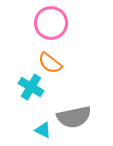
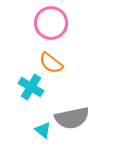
orange semicircle: moved 1 px right
gray semicircle: moved 2 px left, 1 px down
cyan triangle: rotated 12 degrees clockwise
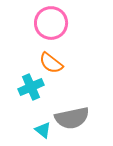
cyan cross: rotated 35 degrees clockwise
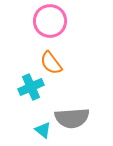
pink circle: moved 1 px left, 2 px up
orange semicircle: rotated 15 degrees clockwise
gray semicircle: rotated 8 degrees clockwise
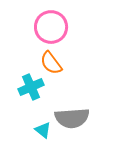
pink circle: moved 1 px right, 6 px down
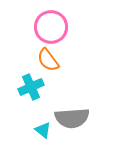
orange semicircle: moved 3 px left, 3 px up
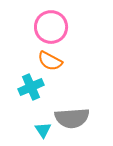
orange semicircle: moved 2 px right, 1 px down; rotated 25 degrees counterclockwise
cyan triangle: rotated 18 degrees clockwise
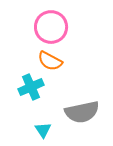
gray semicircle: moved 10 px right, 6 px up; rotated 8 degrees counterclockwise
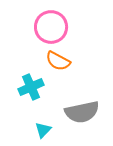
orange semicircle: moved 8 px right
cyan triangle: rotated 18 degrees clockwise
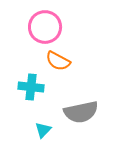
pink circle: moved 6 px left
cyan cross: rotated 30 degrees clockwise
gray semicircle: moved 1 px left
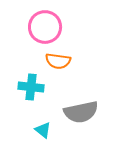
orange semicircle: rotated 20 degrees counterclockwise
cyan triangle: rotated 36 degrees counterclockwise
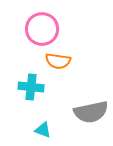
pink circle: moved 3 px left, 2 px down
gray semicircle: moved 10 px right
cyan triangle: rotated 18 degrees counterclockwise
